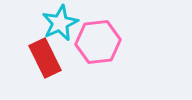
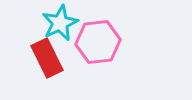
red rectangle: moved 2 px right
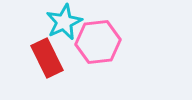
cyan star: moved 4 px right, 1 px up
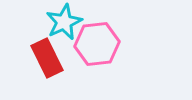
pink hexagon: moved 1 px left, 2 px down
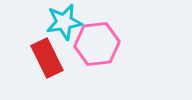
cyan star: rotated 15 degrees clockwise
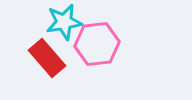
red rectangle: rotated 15 degrees counterclockwise
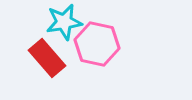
pink hexagon: rotated 18 degrees clockwise
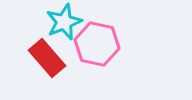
cyan star: rotated 12 degrees counterclockwise
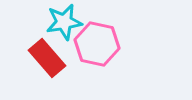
cyan star: rotated 12 degrees clockwise
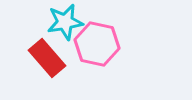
cyan star: moved 1 px right
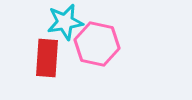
red rectangle: rotated 45 degrees clockwise
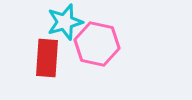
cyan star: rotated 6 degrees counterclockwise
